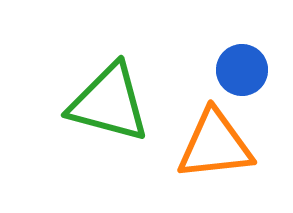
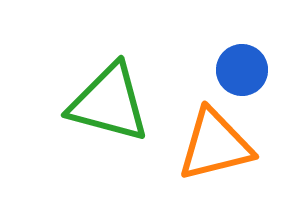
orange triangle: rotated 8 degrees counterclockwise
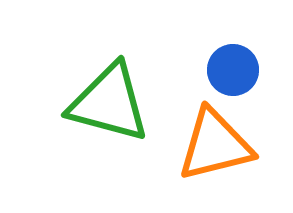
blue circle: moved 9 px left
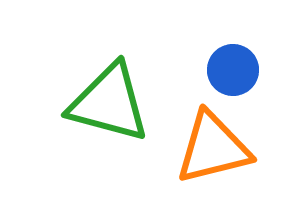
orange triangle: moved 2 px left, 3 px down
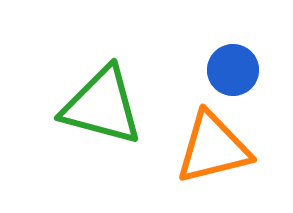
green triangle: moved 7 px left, 3 px down
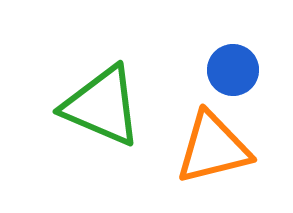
green triangle: rotated 8 degrees clockwise
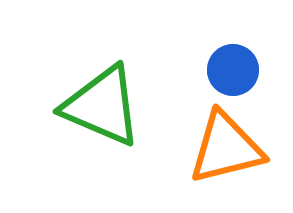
orange triangle: moved 13 px right
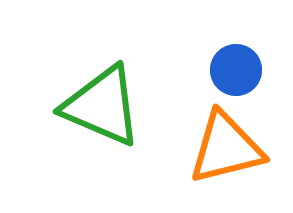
blue circle: moved 3 px right
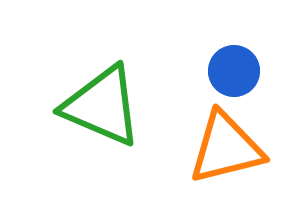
blue circle: moved 2 px left, 1 px down
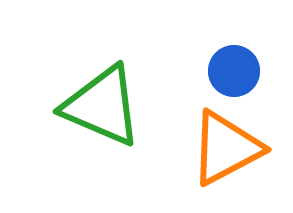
orange triangle: rotated 14 degrees counterclockwise
